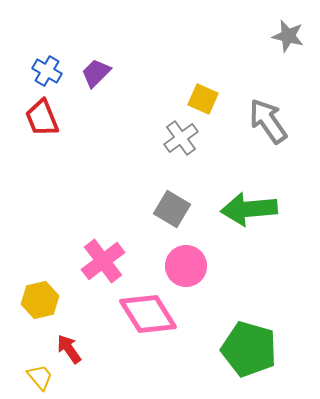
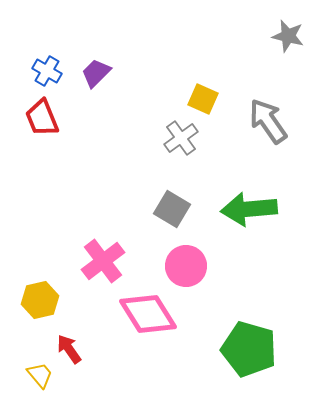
yellow trapezoid: moved 2 px up
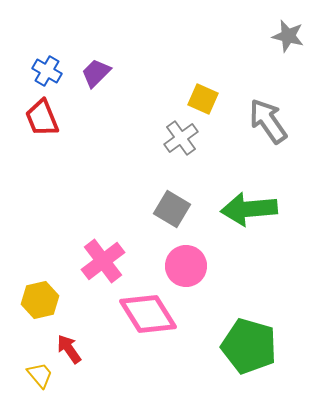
green pentagon: moved 3 px up
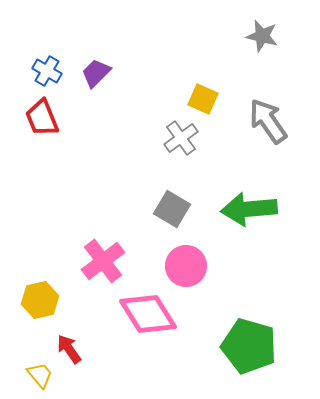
gray star: moved 26 px left
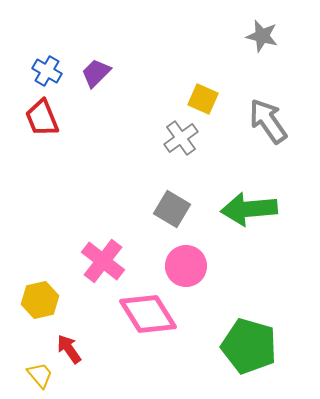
pink cross: rotated 15 degrees counterclockwise
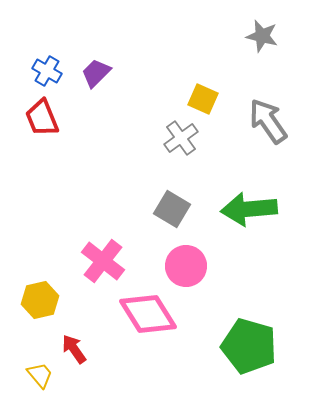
red arrow: moved 5 px right
